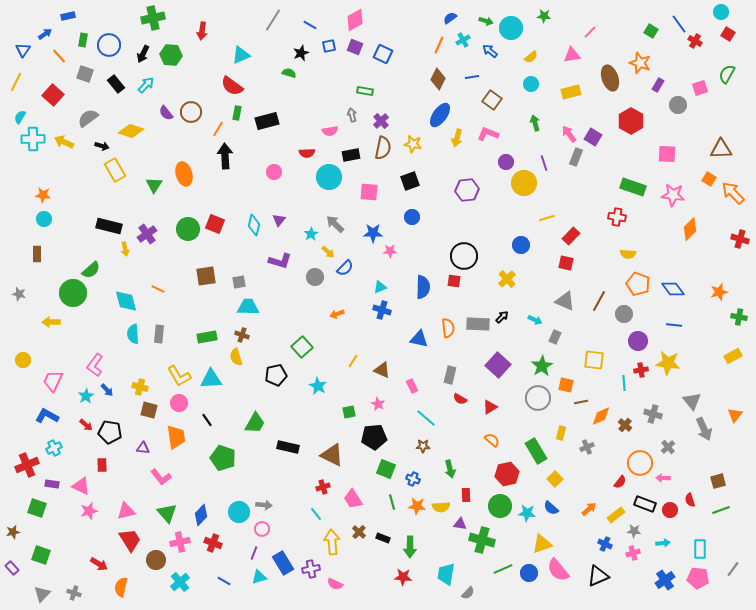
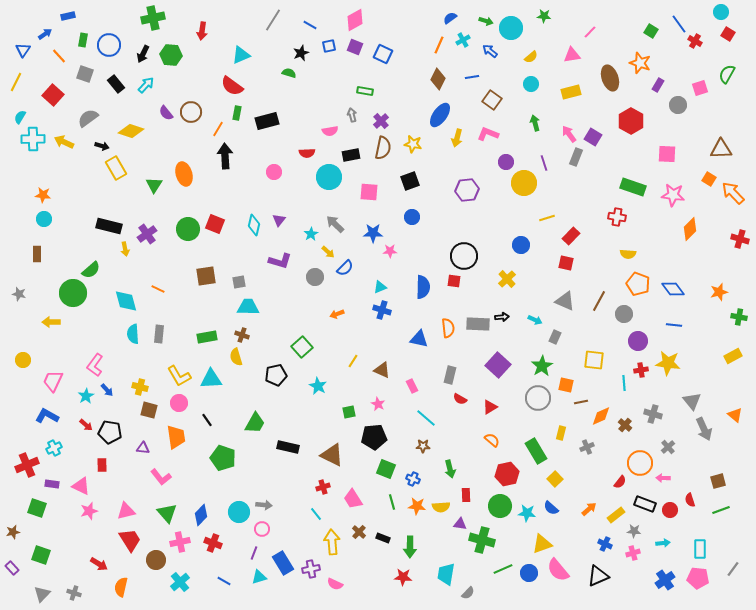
yellow rectangle at (115, 170): moved 1 px right, 2 px up
black arrow at (502, 317): rotated 40 degrees clockwise
orange triangle at (735, 415): rotated 28 degrees counterclockwise
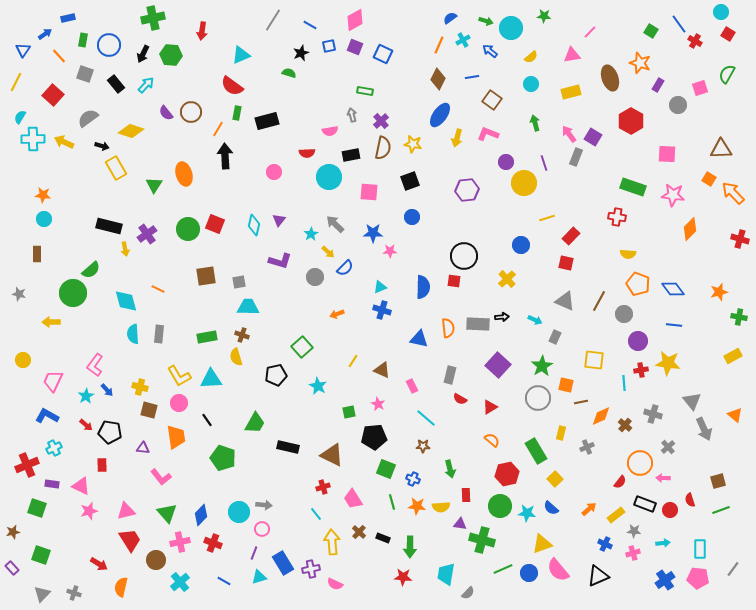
blue rectangle at (68, 16): moved 2 px down
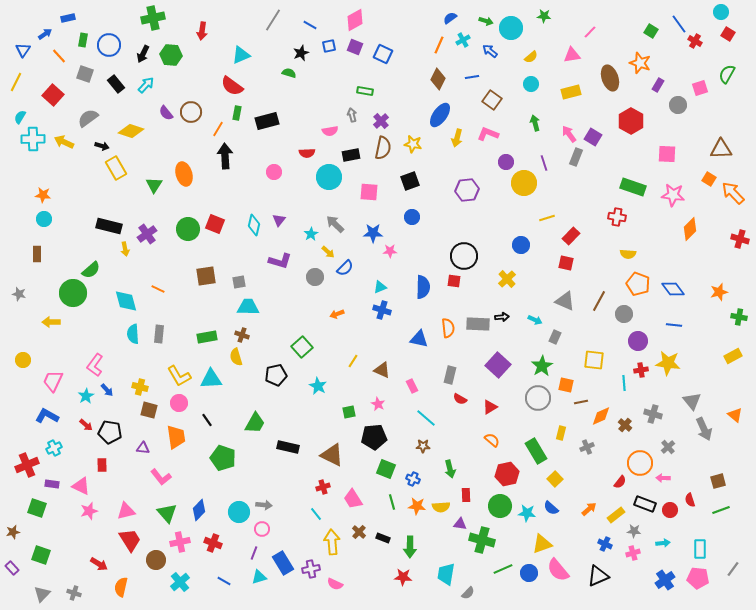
blue diamond at (201, 515): moved 2 px left, 5 px up
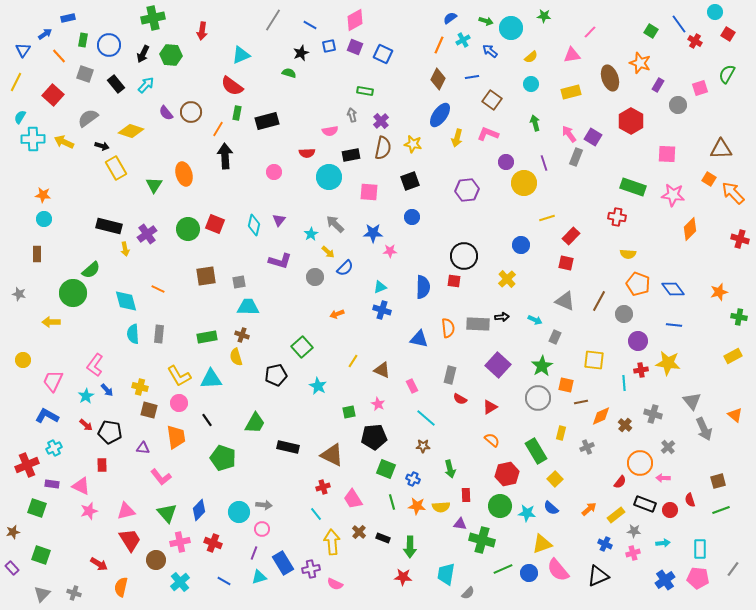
cyan circle at (721, 12): moved 6 px left
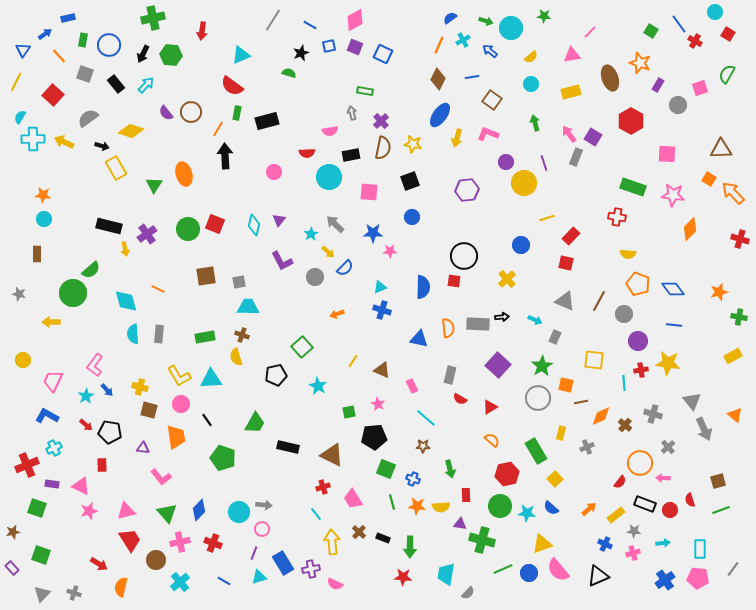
gray arrow at (352, 115): moved 2 px up
purple L-shape at (280, 261): moved 2 px right; rotated 45 degrees clockwise
green rectangle at (207, 337): moved 2 px left
pink circle at (179, 403): moved 2 px right, 1 px down
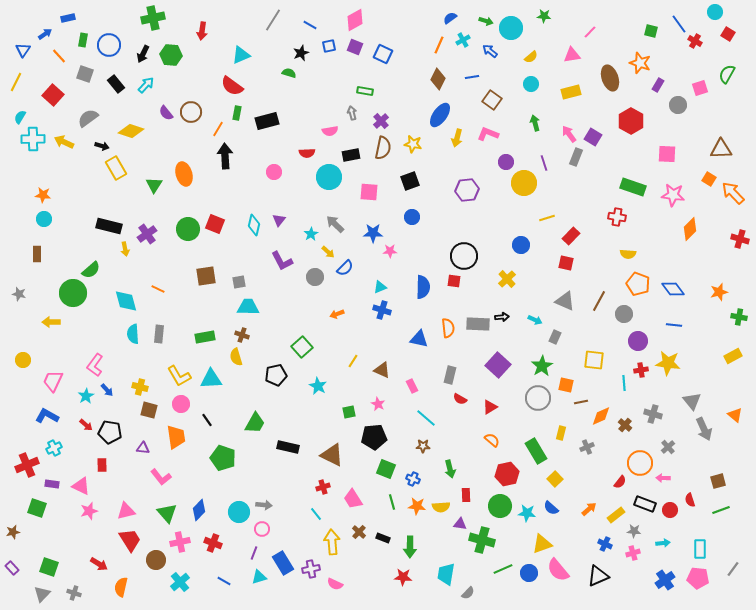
green square at (651, 31): rotated 16 degrees counterclockwise
green square at (41, 555): moved 8 px right, 12 px down
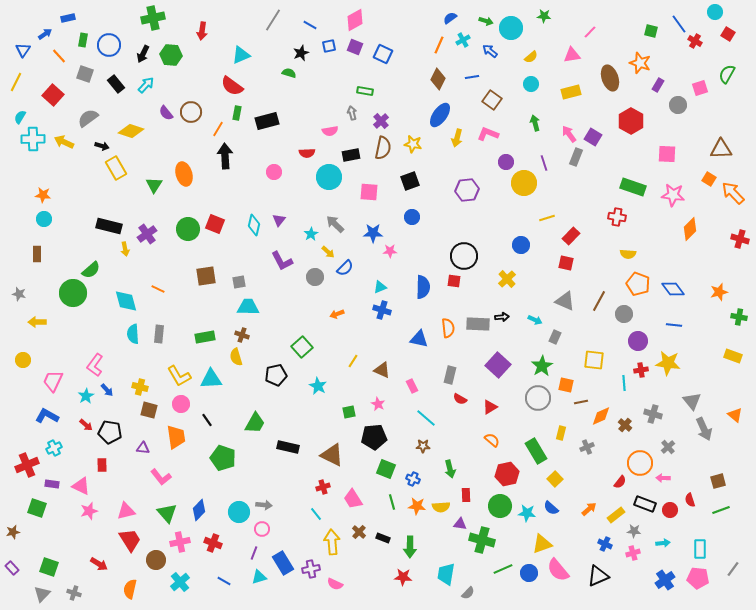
yellow arrow at (51, 322): moved 14 px left
yellow rectangle at (733, 356): rotated 48 degrees clockwise
orange semicircle at (121, 587): moved 9 px right, 2 px down
